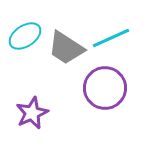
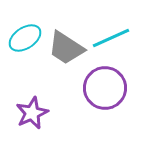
cyan ellipse: moved 2 px down
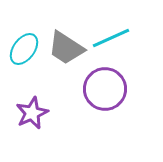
cyan ellipse: moved 1 px left, 11 px down; rotated 20 degrees counterclockwise
purple circle: moved 1 px down
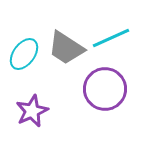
cyan ellipse: moved 5 px down
purple star: moved 2 px up
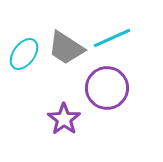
cyan line: moved 1 px right
purple circle: moved 2 px right, 1 px up
purple star: moved 32 px right, 8 px down; rotated 12 degrees counterclockwise
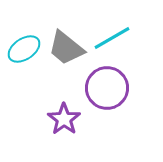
cyan line: rotated 6 degrees counterclockwise
gray trapezoid: rotated 6 degrees clockwise
cyan ellipse: moved 5 px up; rotated 20 degrees clockwise
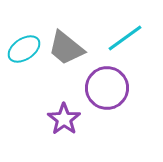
cyan line: moved 13 px right; rotated 6 degrees counterclockwise
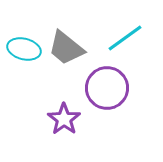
cyan ellipse: rotated 48 degrees clockwise
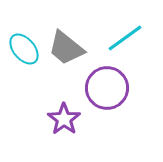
cyan ellipse: rotated 36 degrees clockwise
